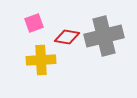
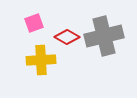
red diamond: rotated 20 degrees clockwise
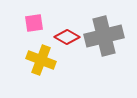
pink square: rotated 12 degrees clockwise
yellow cross: rotated 24 degrees clockwise
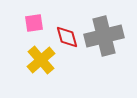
red diamond: rotated 45 degrees clockwise
yellow cross: rotated 28 degrees clockwise
